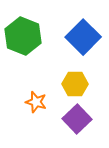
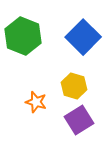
yellow hexagon: moved 1 px left, 2 px down; rotated 15 degrees clockwise
purple square: moved 2 px right, 1 px down; rotated 12 degrees clockwise
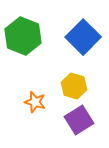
orange star: moved 1 px left
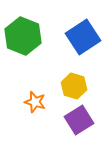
blue square: rotated 12 degrees clockwise
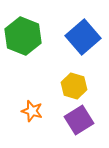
blue square: rotated 8 degrees counterclockwise
orange star: moved 3 px left, 9 px down
